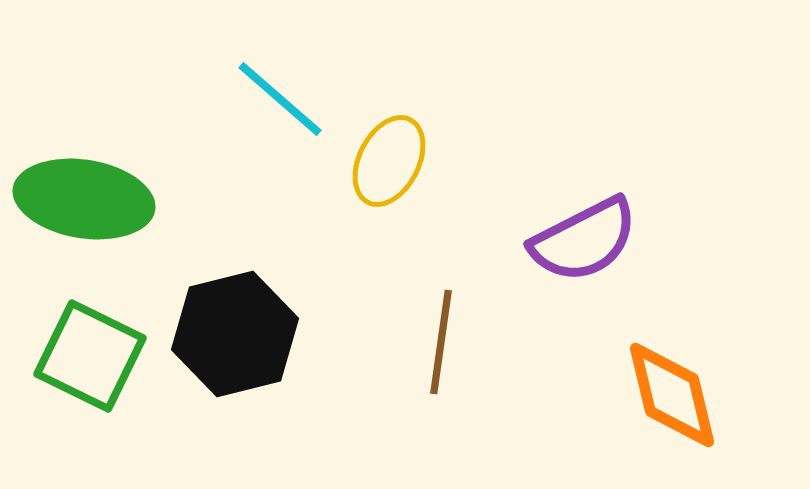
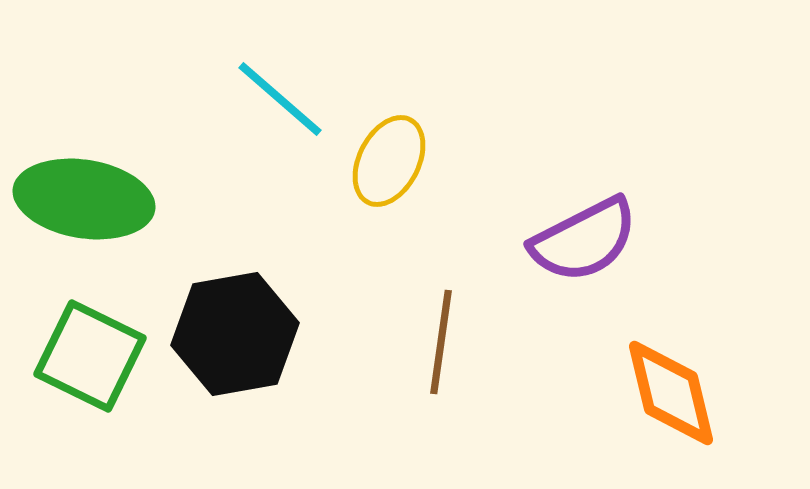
black hexagon: rotated 4 degrees clockwise
orange diamond: moved 1 px left, 2 px up
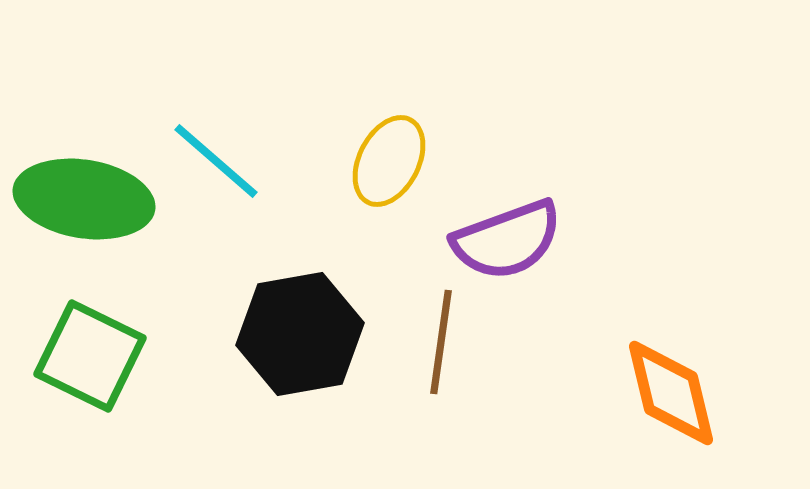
cyan line: moved 64 px left, 62 px down
purple semicircle: moved 77 px left; rotated 7 degrees clockwise
black hexagon: moved 65 px right
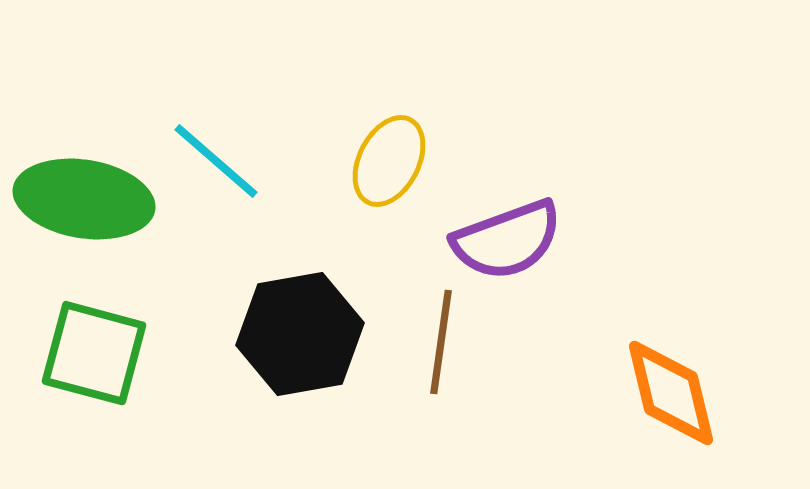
green square: moved 4 px right, 3 px up; rotated 11 degrees counterclockwise
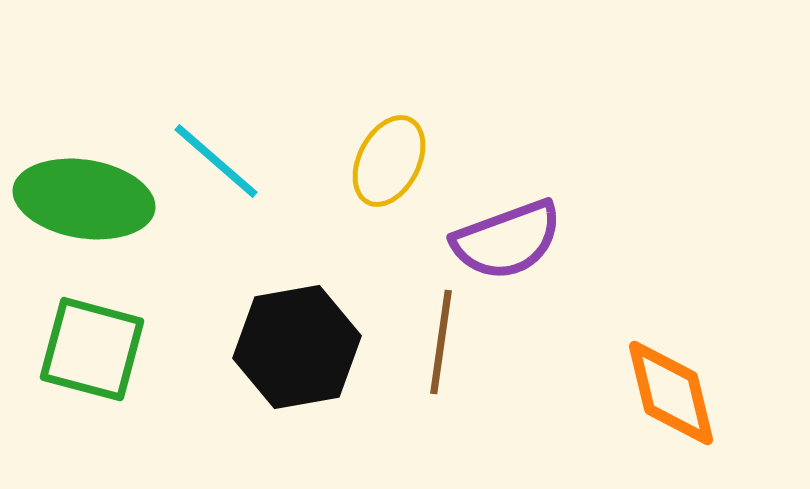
black hexagon: moved 3 px left, 13 px down
green square: moved 2 px left, 4 px up
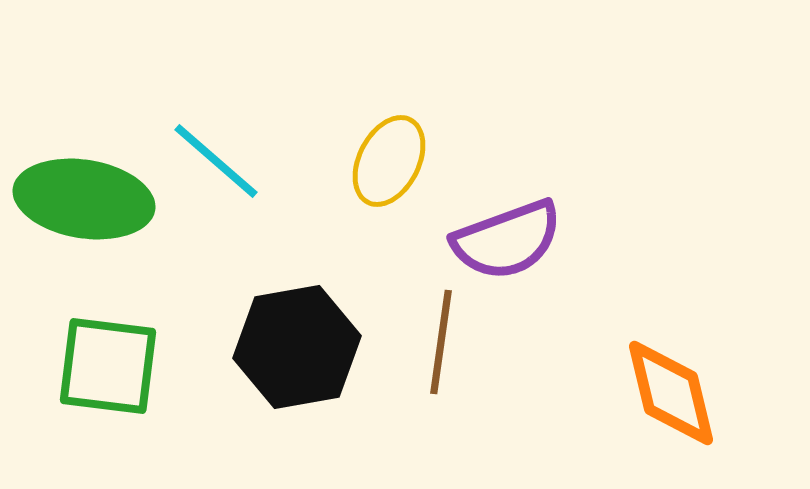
green square: moved 16 px right, 17 px down; rotated 8 degrees counterclockwise
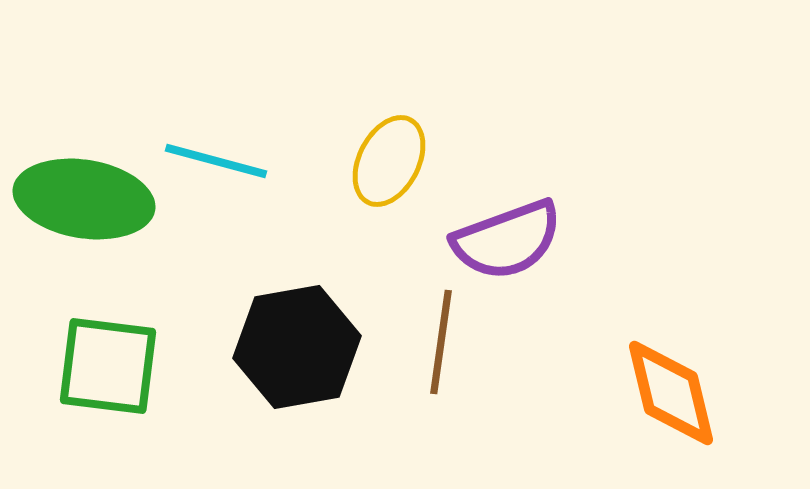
cyan line: rotated 26 degrees counterclockwise
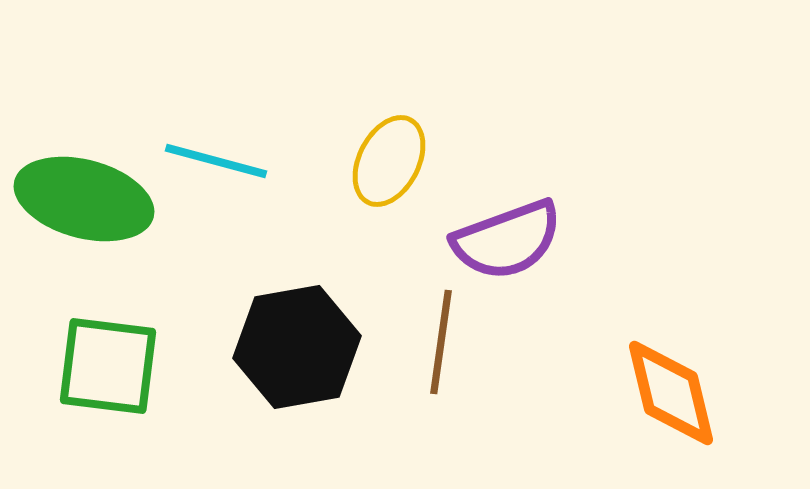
green ellipse: rotated 6 degrees clockwise
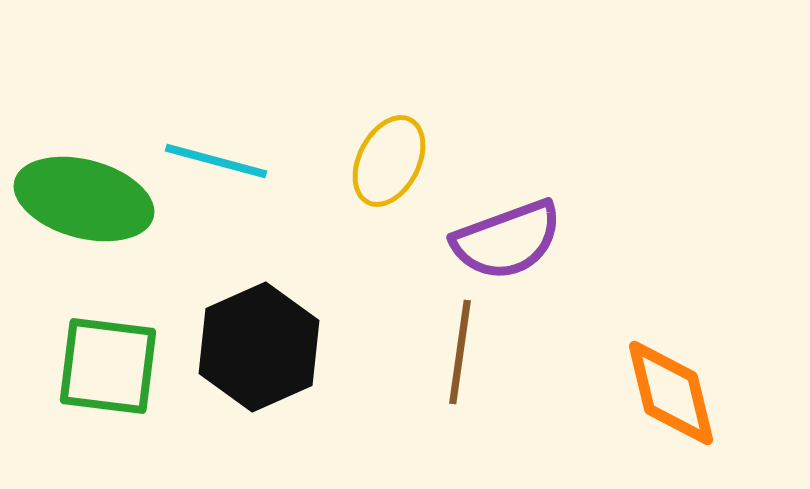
brown line: moved 19 px right, 10 px down
black hexagon: moved 38 px left; rotated 14 degrees counterclockwise
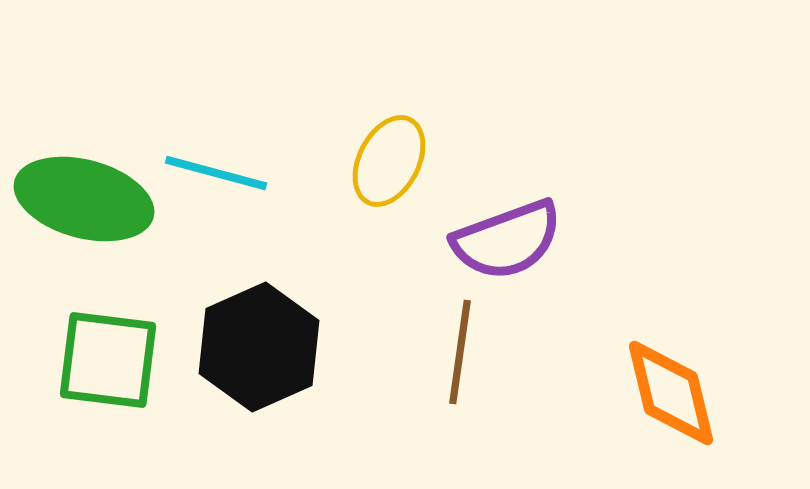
cyan line: moved 12 px down
green square: moved 6 px up
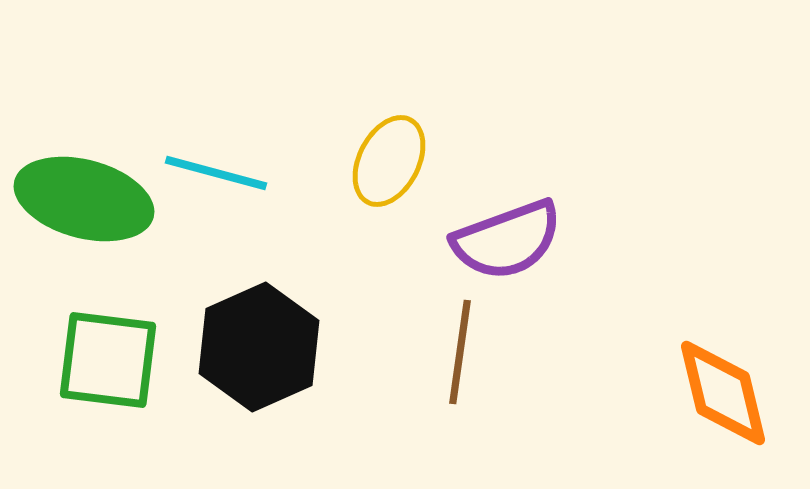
orange diamond: moved 52 px right
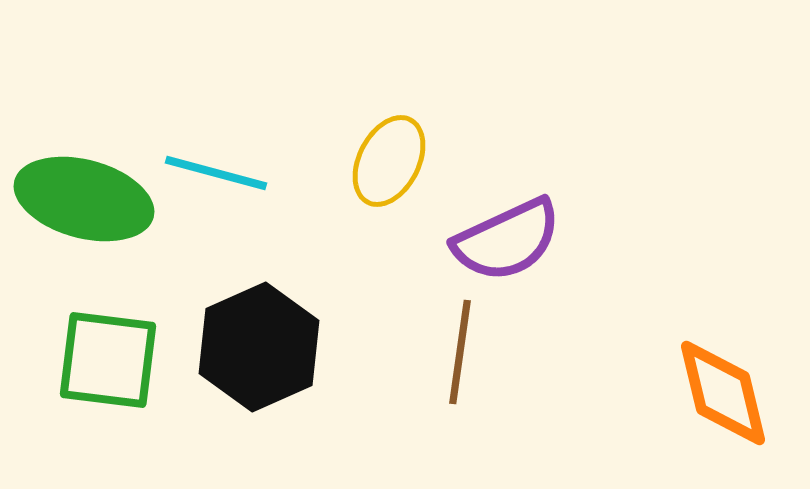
purple semicircle: rotated 5 degrees counterclockwise
